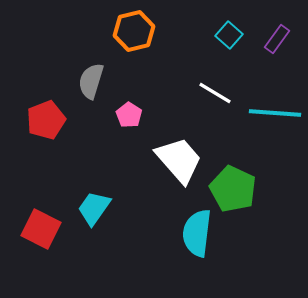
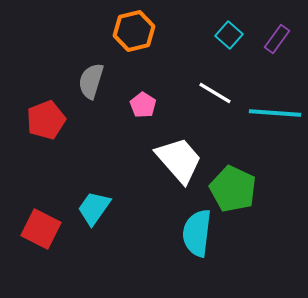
pink pentagon: moved 14 px right, 10 px up
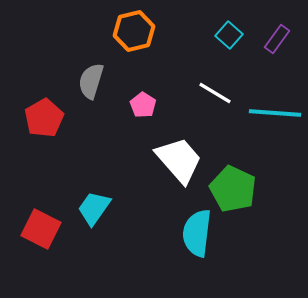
red pentagon: moved 2 px left, 2 px up; rotated 9 degrees counterclockwise
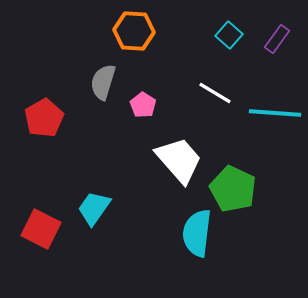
orange hexagon: rotated 18 degrees clockwise
gray semicircle: moved 12 px right, 1 px down
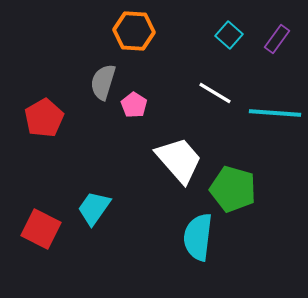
pink pentagon: moved 9 px left
green pentagon: rotated 9 degrees counterclockwise
cyan semicircle: moved 1 px right, 4 px down
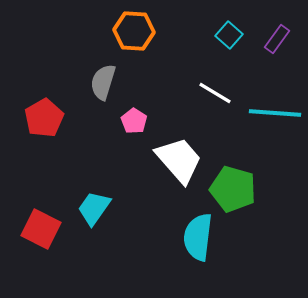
pink pentagon: moved 16 px down
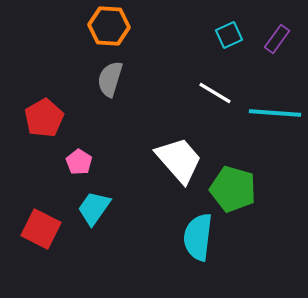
orange hexagon: moved 25 px left, 5 px up
cyan square: rotated 24 degrees clockwise
gray semicircle: moved 7 px right, 3 px up
pink pentagon: moved 55 px left, 41 px down
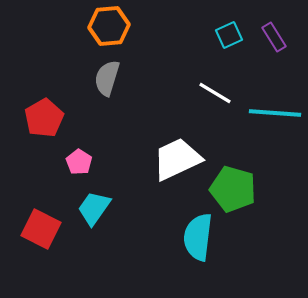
orange hexagon: rotated 9 degrees counterclockwise
purple rectangle: moved 3 px left, 2 px up; rotated 68 degrees counterclockwise
gray semicircle: moved 3 px left, 1 px up
white trapezoid: moved 2 px left, 1 px up; rotated 74 degrees counterclockwise
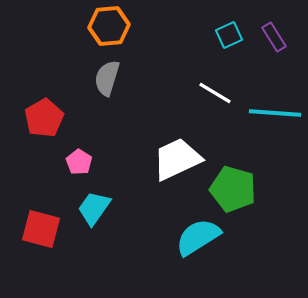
red square: rotated 12 degrees counterclockwise
cyan semicircle: rotated 51 degrees clockwise
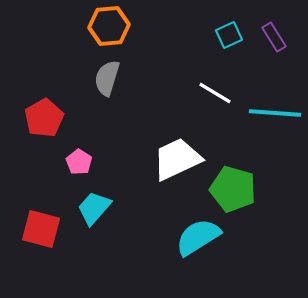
cyan trapezoid: rotated 6 degrees clockwise
